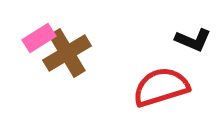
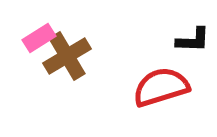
black L-shape: rotated 21 degrees counterclockwise
brown cross: moved 3 px down
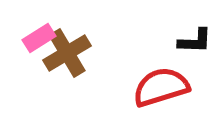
black L-shape: moved 2 px right, 1 px down
brown cross: moved 3 px up
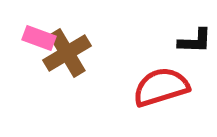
pink rectangle: rotated 52 degrees clockwise
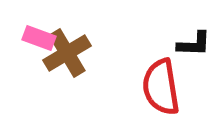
black L-shape: moved 1 px left, 3 px down
red semicircle: rotated 82 degrees counterclockwise
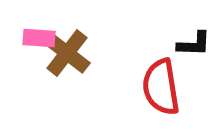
pink rectangle: rotated 16 degrees counterclockwise
brown cross: rotated 21 degrees counterclockwise
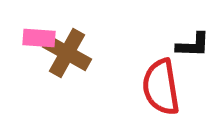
black L-shape: moved 1 px left, 1 px down
brown cross: rotated 9 degrees counterclockwise
